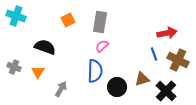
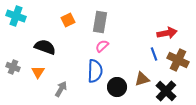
gray cross: moved 1 px left
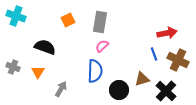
black circle: moved 2 px right, 3 px down
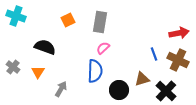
red arrow: moved 12 px right
pink semicircle: moved 1 px right, 2 px down
gray cross: rotated 16 degrees clockwise
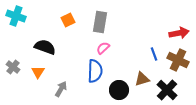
black cross: moved 1 px right, 1 px up
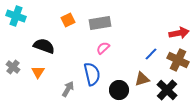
gray rectangle: moved 1 px down; rotated 70 degrees clockwise
black semicircle: moved 1 px left, 1 px up
blue line: moved 3 px left; rotated 64 degrees clockwise
blue semicircle: moved 3 px left, 3 px down; rotated 15 degrees counterclockwise
gray arrow: moved 7 px right
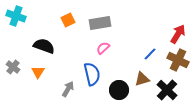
red arrow: moved 1 px left, 1 px down; rotated 48 degrees counterclockwise
blue line: moved 1 px left
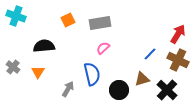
black semicircle: rotated 25 degrees counterclockwise
